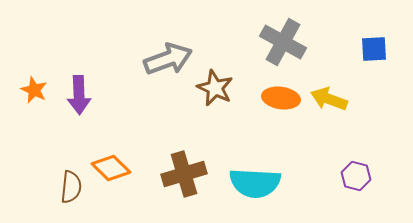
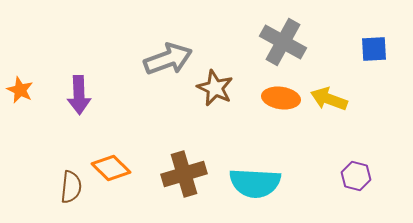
orange star: moved 14 px left
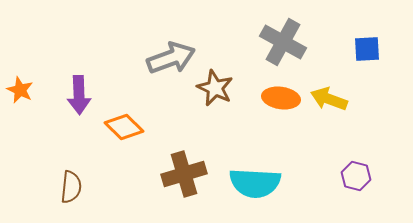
blue square: moved 7 px left
gray arrow: moved 3 px right, 1 px up
orange diamond: moved 13 px right, 41 px up
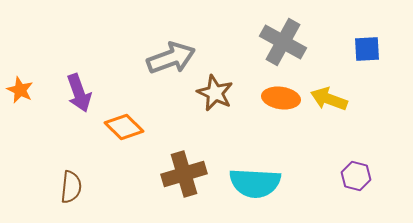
brown star: moved 5 px down
purple arrow: moved 2 px up; rotated 18 degrees counterclockwise
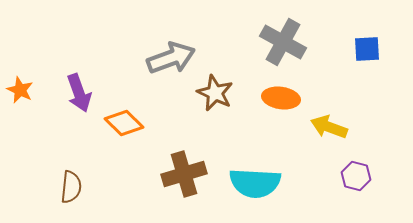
yellow arrow: moved 28 px down
orange diamond: moved 4 px up
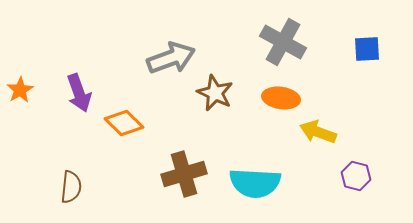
orange star: rotated 16 degrees clockwise
yellow arrow: moved 11 px left, 5 px down
